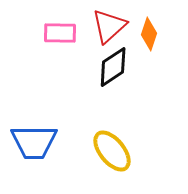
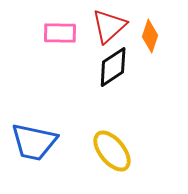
orange diamond: moved 1 px right, 2 px down
blue trapezoid: rotated 12 degrees clockwise
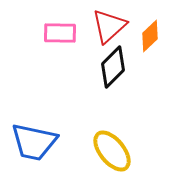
orange diamond: rotated 28 degrees clockwise
black diamond: rotated 12 degrees counterclockwise
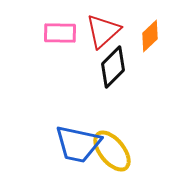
red triangle: moved 6 px left, 5 px down
blue trapezoid: moved 44 px right, 2 px down
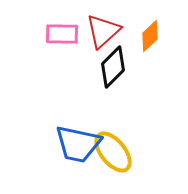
pink rectangle: moved 2 px right, 1 px down
yellow ellipse: moved 1 px right, 1 px down
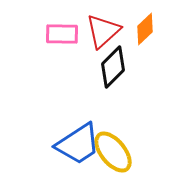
orange diamond: moved 5 px left, 7 px up
blue trapezoid: rotated 45 degrees counterclockwise
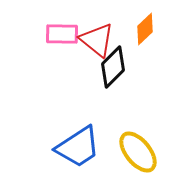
red triangle: moved 6 px left, 9 px down; rotated 39 degrees counterclockwise
blue trapezoid: moved 3 px down
yellow ellipse: moved 25 px right
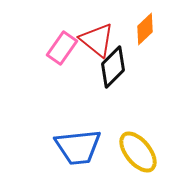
pink rectangle: moved 14 px down; rotated 56 degrees counterclockwise
blue trapezoid: rotated 27 degrees clockwise
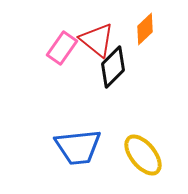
yellow ellipse: moved 5 px right, 3 px down
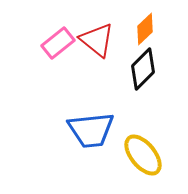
pink rectangle: moved 4 px left, 5 px up; rotated 16 degrees clockwise
black diamond: moved 30 px right, 2 px down
blue trapezoid: moved 13 px right, 17 px up
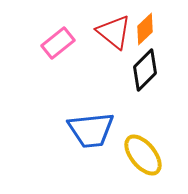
red triangle: moved 17 px right, 8 px up
black diamond: moved 2 px right, 1 px down
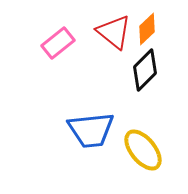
orange diamond: moved 2 px right
yellow ellipse: moved 5 px up
